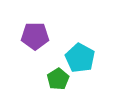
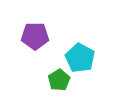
green pentagon: moved 1 px right, 1 px down
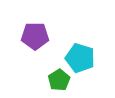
cyan pentagon: rotated 12 degrees counterclockwise
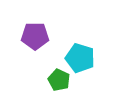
green pentagon: rotated 15 degrees counterclockwise
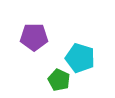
purple pentagon: moved 1 px left, 1 px down
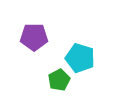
green pentagon: rotated 20 degrees clockwise
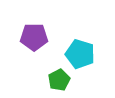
cyan pentagon: moved 4 px up
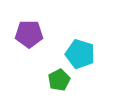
purple pentagon: moved 5 px left, 3 px up
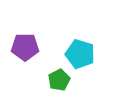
purple pentagon: moved 4 px left, 13 px down
